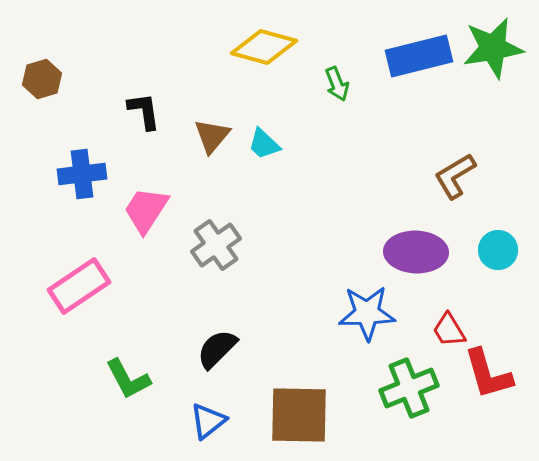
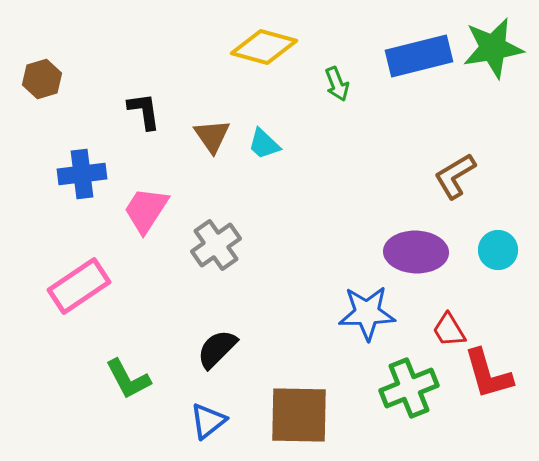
brown triangle: rotated 15 degrees counterclockwise
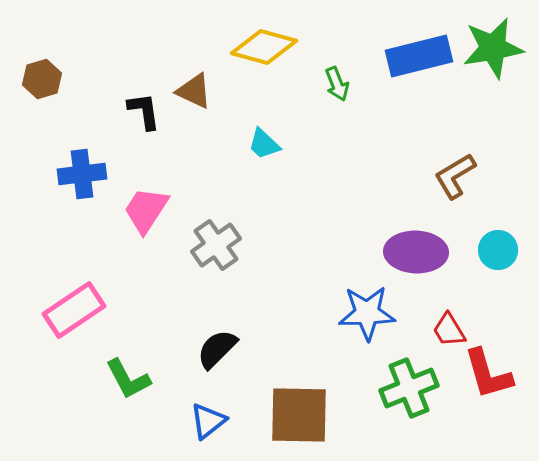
brown triangle: moved 18 px left, 45 px up; rotated 30 degrees counterclockwise
pink rectangle: moved 5 px left, 24 px down
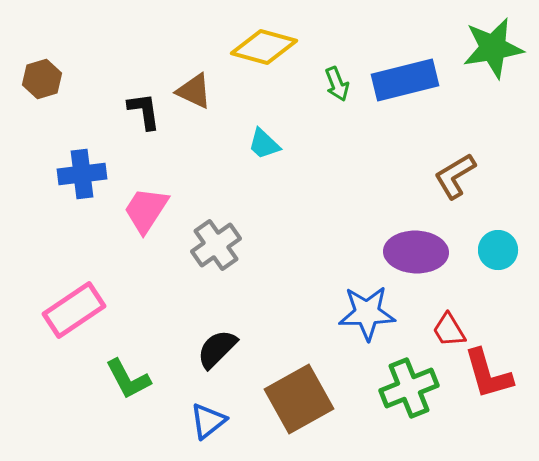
blue rectangle: moved 14 px left, 24 px down
brown square: moved 16 px up; rotated 30 degrees counterclockwise
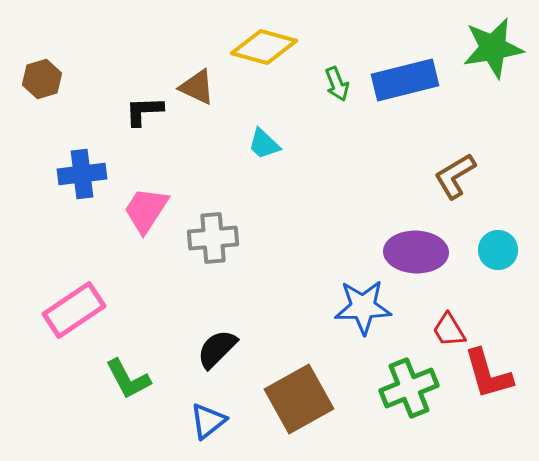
brown triangle: moved 3 px right, 4 px up
black L-shape: rotated 84 degrees counterclockwise
gray cross: moved 3 px left, 7 px up; rotated 30 degrees clockwise
blue star: moved 4 px left, 6 px up
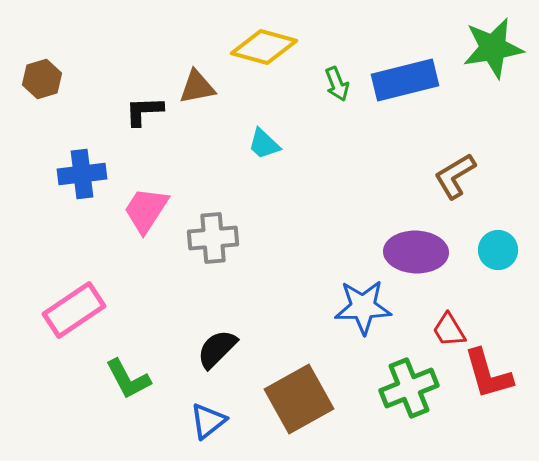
brown triangle: rotated 36 degrees counterclockwise
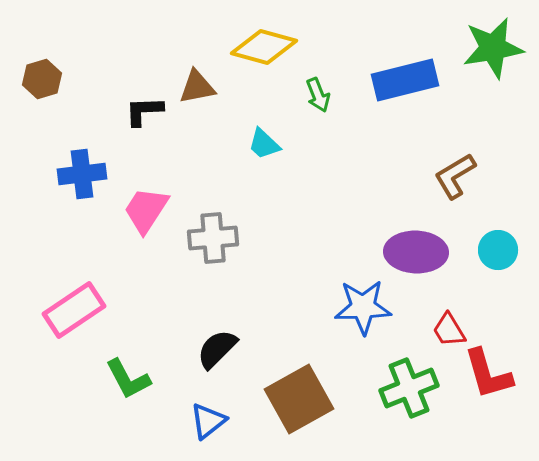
green arrow: moved 19 px left, 11 px down
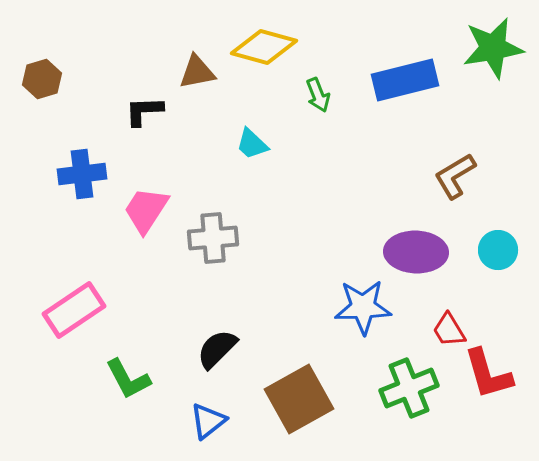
brown triangle: moved 15 px up
cyan trapezoid: moved 12 px left
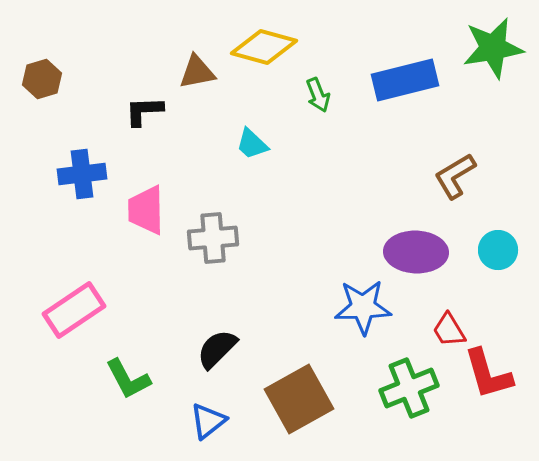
pink trapezoid: rotated 34 degrees counterclockwise
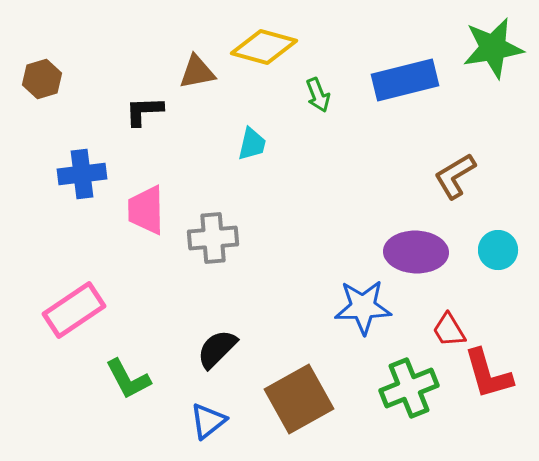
cyan trapezoid: rotated 120 degrees counterclockwise
